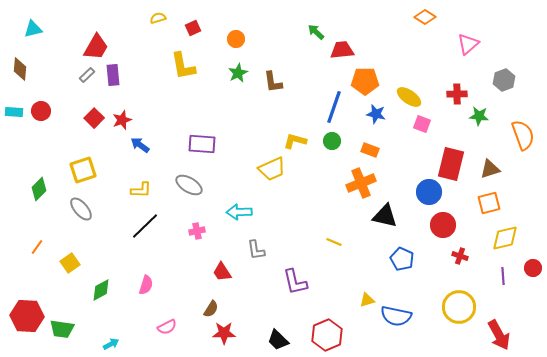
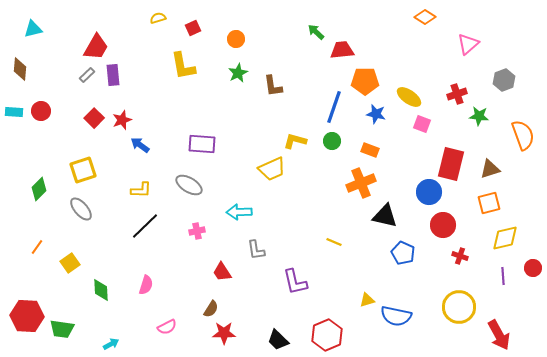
brown L-shape at (273, 82): moved 4 px down
red cross at (457, 94): rotated 18 degrees counterclockwise
blue pentagon at (402, 259): moved 1 px right, 6 px up
green diamond at (101, 290): rotated 65 degrees counterclockwise
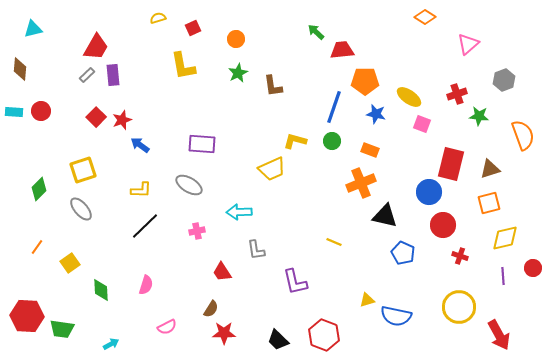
red square at (94, 118): moved 2 px right, 1 px up
red hexagon at (327, 335): moved 3 px left; rotated 16 degrees counterclockwise
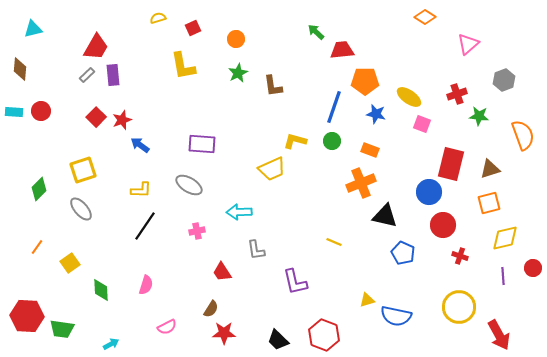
black line at (145, 226): rotated 12 degrees counterclockwise
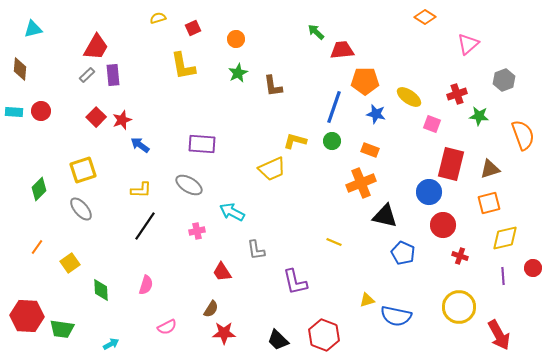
pink square at (422, 124): moved 10 px right
cyan arrow at (239, 212): moved 7 px left; rotated 30 degrees clockwise
